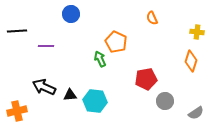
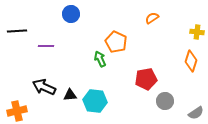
orange semicircle: rotated 80 degrees clockwise
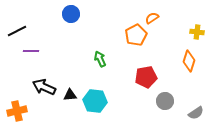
black line: rotated 24 degrees counterclockwise
orange pentagon: moved 20 px right, 7 px up; rotated 20 degrees clockwise
purple line: moved 15 px left, 5 px down
orange diamond: moved 2 px left
red pentagon: moved 2 px up
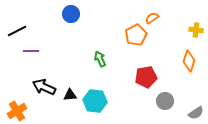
yellow cross: moved 1 px left, 2 px up
orange cross: rotated 18 degrees counterclockwise
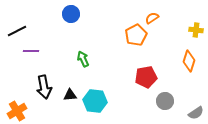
green arrow: moved 17 px left
black arrow: rotated 125 degrees counterclockwise
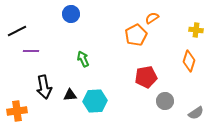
cyan hexagon: rotated 10 degrees counterclockwise
orange cross: rotated 24 degrees clockwise
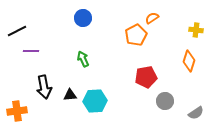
blue circle: moved 12 px right, 4 px down
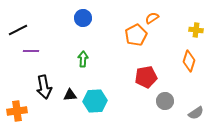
black line: moved 1 px right, 1 px up
green arrow: rotated 28 degrees clockwise
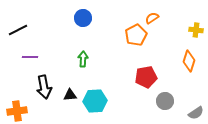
purple line: moved 1 px left, 6 px down
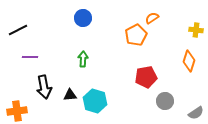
cyan hexagon: rotated 20 degrees clockwise
